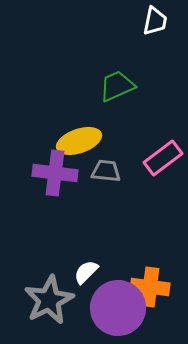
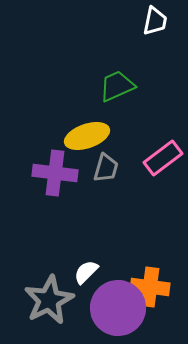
yellow ellipse: moved 8 px right, 5 px up
gray trapezoid: moved 3 px up; rotated 100 degrees clockwise
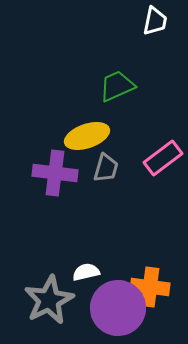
white semicircle: rotated 32 degrees clockwise
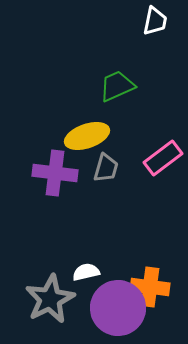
gray star: moved 1 px right, 1 px up
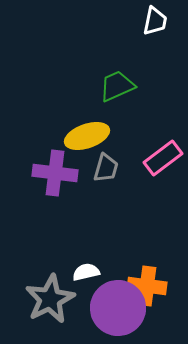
orange cross: moved 3 px left, 1 px up
